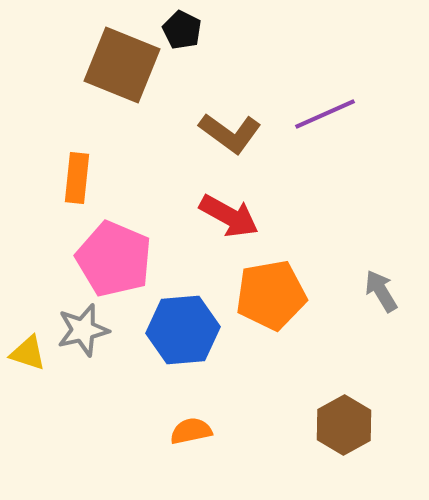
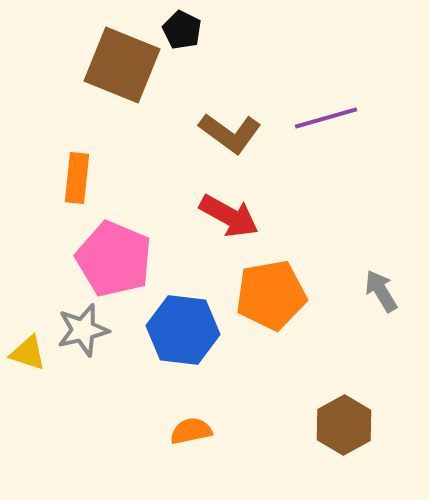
purple line: moved 1 px right, 4 px down; rotated 8 degrees clockwise
blue hexagon: rotated 12 degrees clockwise
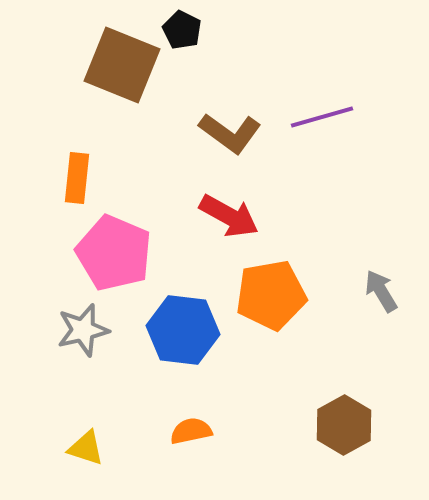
purple line: moved 4 px left, 1 px up
pink pentagon: moved 6 px up
yellow triangle: moved 58 px right, 95 px down
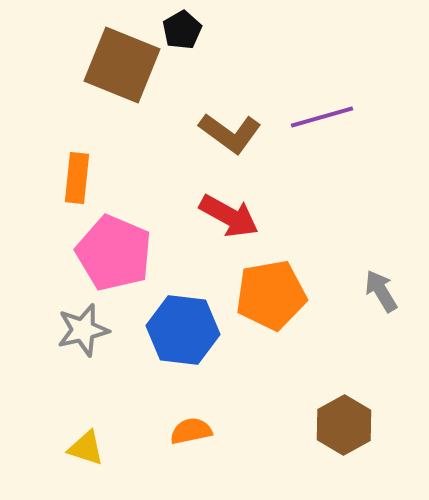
black pentagon: rotated 15 degrees clockwise
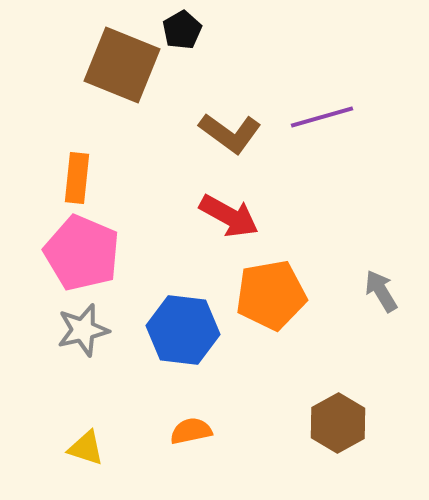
pink pentagon: moved 32 px left
brown hexagon: moved 6 px left, 2 px up
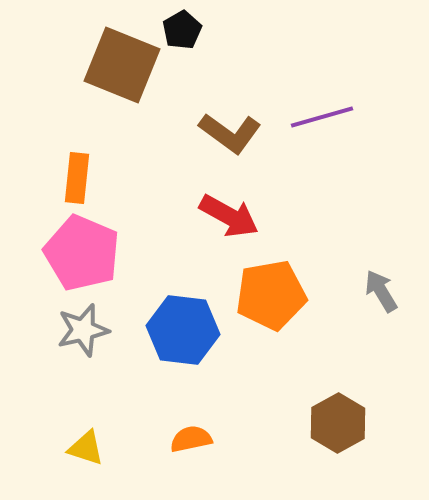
orange semicircle: moved 8 px down
